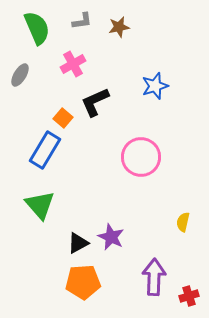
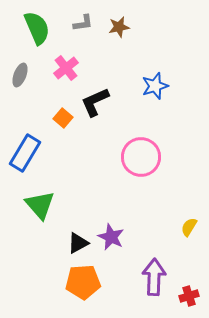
gray L-shape: moved 1 px right, 2 px down
pink cross: moved 7 px left, 4 px down; rotated 10 degrees counterclockwise
gray ellipse: rotated 10 degrees counterclockwise
blue rectangle: moved 20 px left, 3 px down
yellow semicircle: moved 6 px right, 5 px down; rotated 18 degrees clockwise
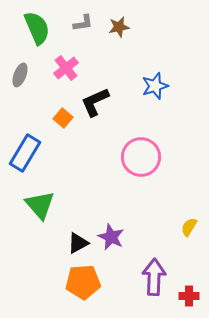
red cross: rotated 18 degrees clockwise
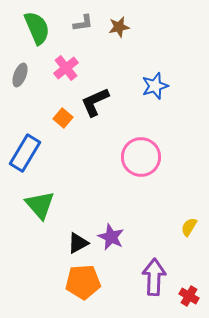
red cross: rotated 30 degrees clockwise
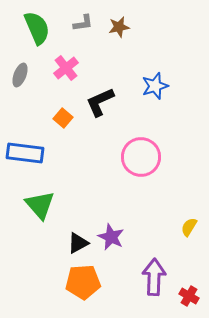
black L-shape: moved 5 px right
blue rectangle: rotated 66 degrees clockwise
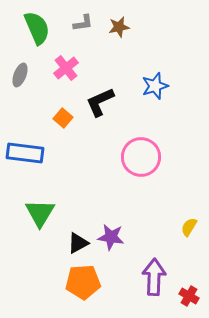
green triangle: moved 8 px down; rotated 12 degrees clockwise
purple star: rotated 16 degrees counterclockwise
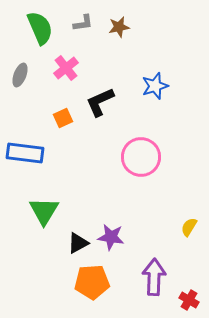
green semicircle: moved 3 px right
orange square: rotated 24 degrees clockwise
green triangle: moved 4 px right, 2 px up
orange pentagon: moved 9 px right
red cross: moved 4 px down
